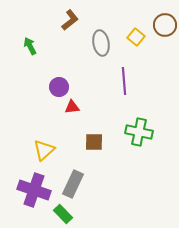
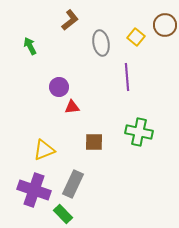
purple line: moved 3 px right, 4 px up
yellow triangle: rotated 20 degrees clockwise
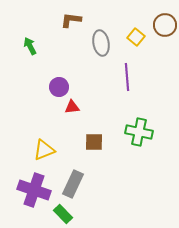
brown L-shape: moved 1 px right; rotated 135 degrees counterclockwise
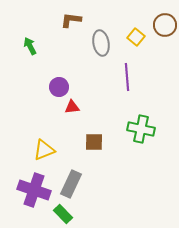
green cross: moved 2 px right, 3 px up
gray rectangle: moved 2 px left
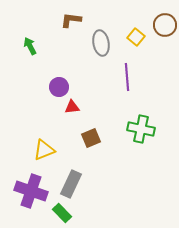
brown square: moved 3 px left, 4 px up; rotated 24 degrees counterclockwise
purple cross: moved 3 px left, 1 px down
green rectangle: moved 1 px left, 1 px up
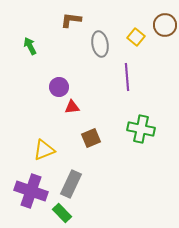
gray ellipse: moved 1 px left, 1 px down
